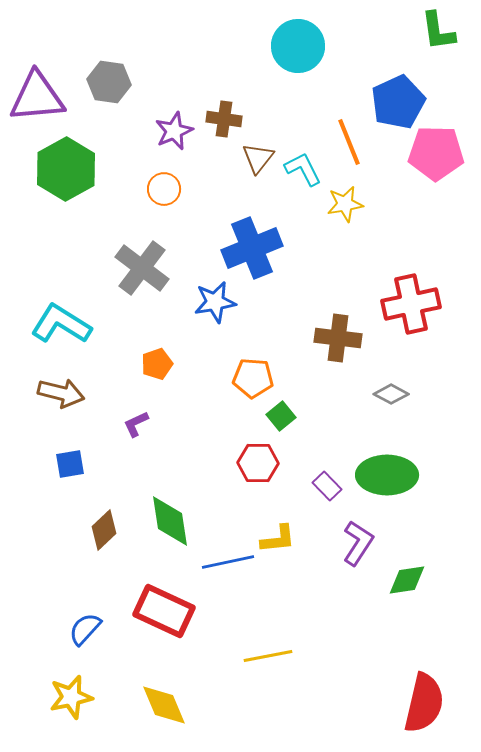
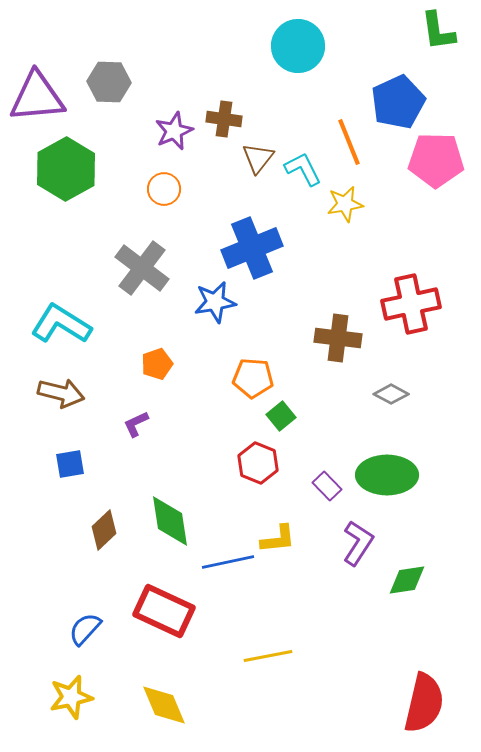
gray hexagon at (109, 82): rotated 6 degrees counterclockwise
pink pentagon at (436, 153): moved 7 px down
red hexagon at (258, 463): rotated 21 degrees clockwise
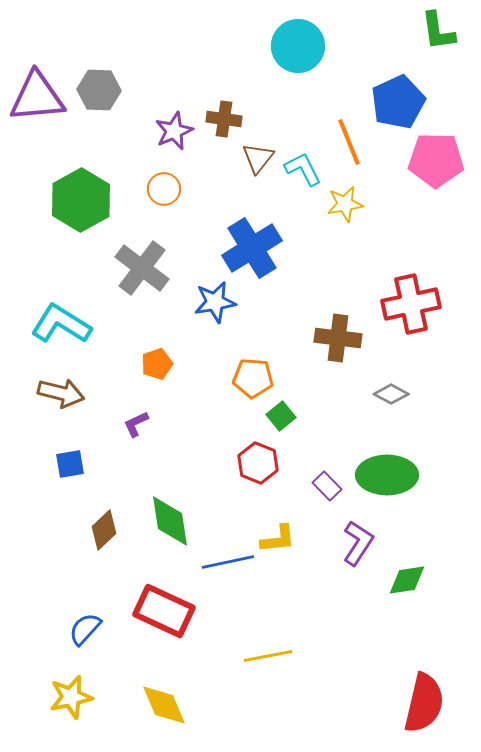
gray hexagon at (109, 82): moved 10 px left, 8 px down
green hexagon at (66, 169): moved 15 px right, 31 px down
blue cross at (252, 248): rotated 10 degrees counterclockwise
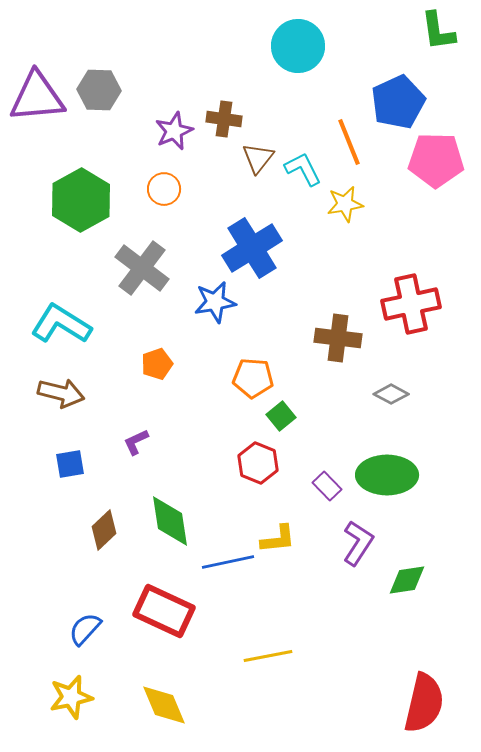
purple L-shape at (136, 424): moved 18 px down
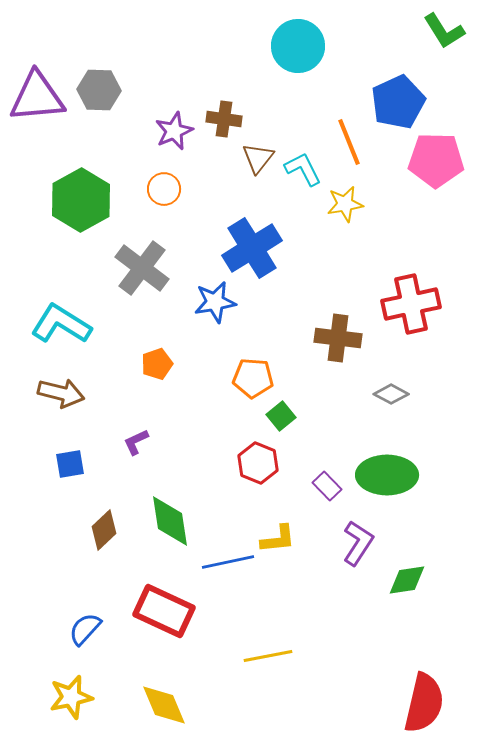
green L-shape at (438, 31): moved 6 px right; rotated 24 degrees counterclockwise
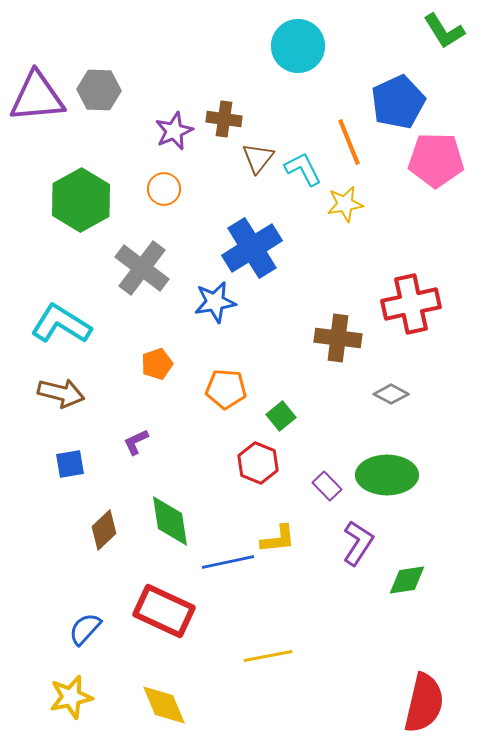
orange pentagon at (253, 378): moved 27 px left, 11 px down
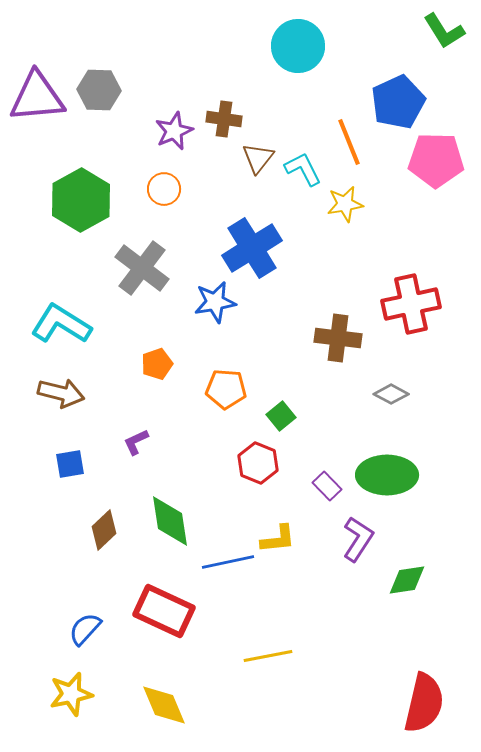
purple L-shape at (358, 543): moved 4 px up
yellow star at (71, 697): moved 3 px up
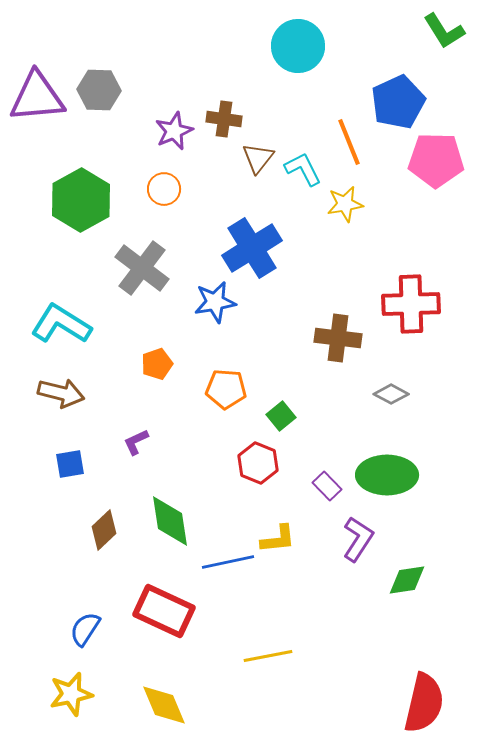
red cross at (411, 304): rotated 10 degrees clockwise
blue semicircle at (85, 629): rotated 9 degrees counterclockwise
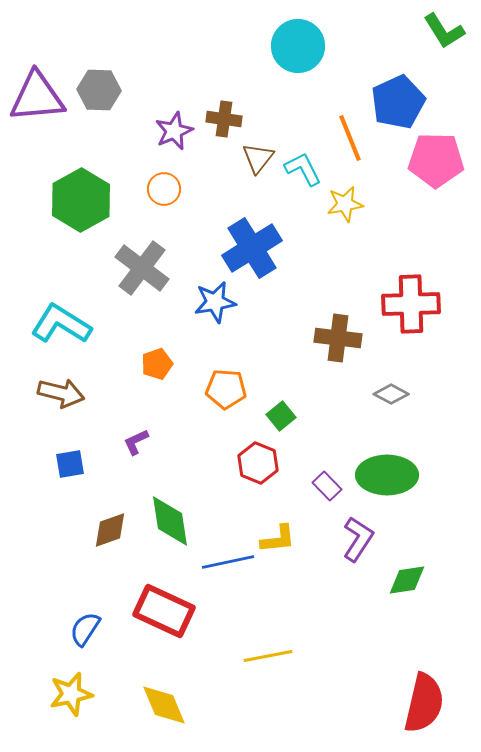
orange line at (349, 142): moved 1 px right, 4 px up
brown diamond at (104, 530): moved 6 px right; rotated 24 degrees clockwise
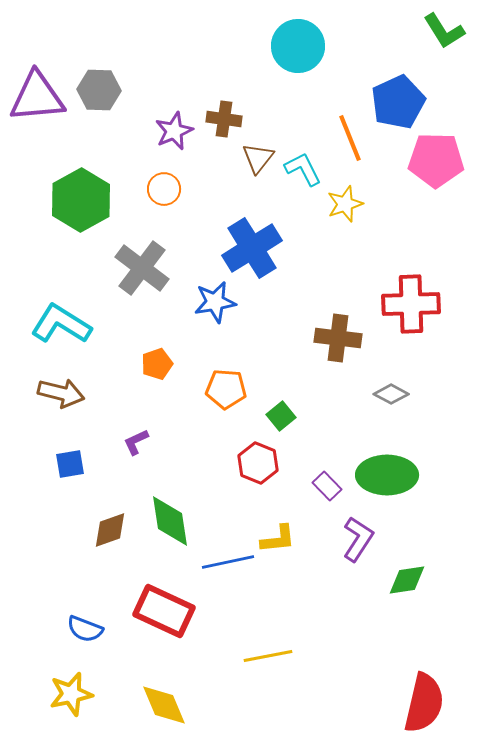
yellow star at (345, 204): rotated 9 degrees counterclockwise
blue semicircle at (85, 629): rotated 102 degrees counterclockwise
